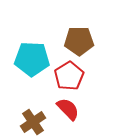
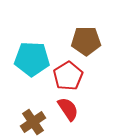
brown pentagon: moved 7 px right
red pentagon: moved 1 px left
red semicircle: rotated 10 degrees clockwise
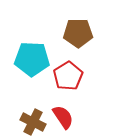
brown pentagon: moved 8 px left, 8 px up
red semicircle: moved 5 px left, 8 px down
brown cross: rotated 30 degrees counterclockwise
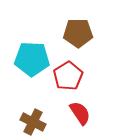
red semicircle: moved 17 px right, 4 px up
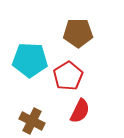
cyan pentagon: moved 2 px left, 1 px down
red semicircle: moved 2 px up; rotated 60 degrees clockwise
brown cross: moved 1 px left, 1 px up
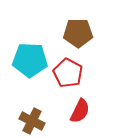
red pentagon: moved 3 px up; rotated 12 degrees counterclockwise
